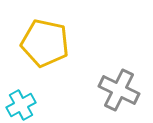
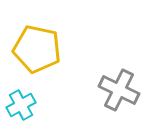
yellow pentagon: moved 8 px left, 6 px down
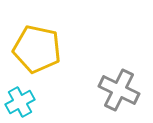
cyan cross: moved 1 px left, 3 px up
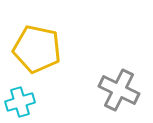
cyan cross: rotated 12 degrees clockwise
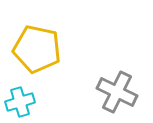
gray cross: moved 2 px left, 2 px down
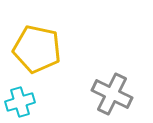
gray cross: moved 5 px left, 2 px down
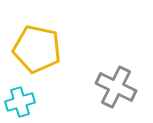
gray cross: moved 4 px right, 7 px up
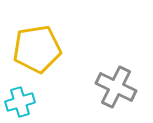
yellow pentagon: rotated 21 degrees counterclockwise
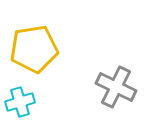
yellow pentagon: moved 3 px left
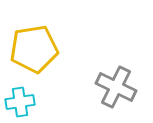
cyan cross: rotated 8 degrees clockwise
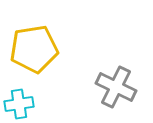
cyan cross: moved 1 px left, 2 px down
